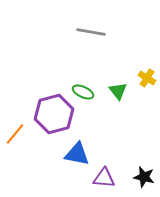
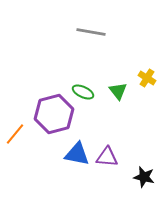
purple triangle: moved 3 px right, 21 px up
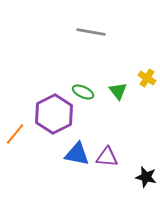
purple hexagon: rotated 12 degrees counterclockwise
black star: moved 2 px right
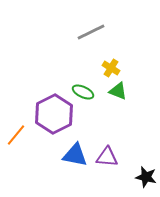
gray line: rotated 36 degrees counterclockwise
yellow cross: moved 36 px left, 10 px up
green triangle: rotated 30 degrees counterclockwise
orange line: moved 1 px right, 1 px down
blue triangle: moved 2 px left, 1 px down
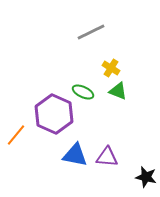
purple hexagon: rotated 9 degrees counterclockwise
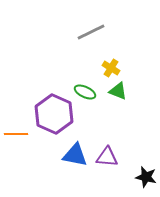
green ellipse: moved 2 px right
orange line: moved 1 px up; rotated 50 degrees clockwise
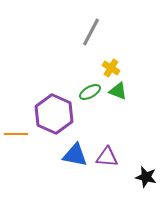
gray line: rotated 36 degrees counterclockwise
green ellipse: moved 5 px right; rotated 55 degrees counterclockwise
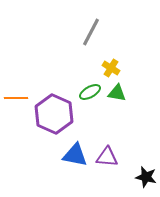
green triangle: moved 1 px left, 2 px down; rotated 12 degrees counterclockwise
orange line: moved 36 px up
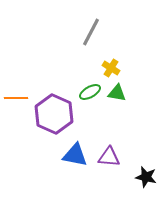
purple triangle: moved 2 px right
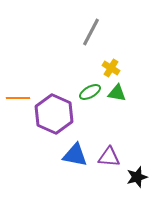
orange line: moved 2 px right
black star: moved 9 px left; rotated 30 degrees counterclockwise
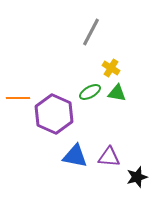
blue triangle: moved 1 px down
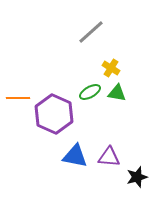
gray line: rotated 20 degrees clockwise
